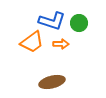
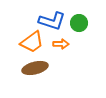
brown ellipse: moved 17 px left, 14 px up
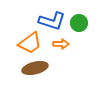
orange trapezoid: moved 2 px left, 1 px down
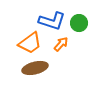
orange arrow: rotated 49 degrees counterclockwise
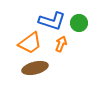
orange arrow: rotated 21 degrees counterclockwise
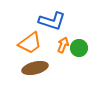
green circle: moved 25 px down
orange arrow: moved 2 px right, 1 px down
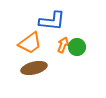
blue L-shape: rotated 12 degrees counterclockwise
green circle: moved 2 px left, 1 px up
brown ellipse: moved 1 px left
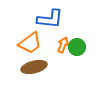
blue L-shape: moved 2 px left, 2 px up
brown ellipse: moved 1 px up
